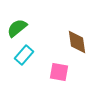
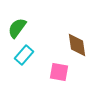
green semicircle: rotated 15 degrees counterclockwise
brown diamond: moved 3 px down
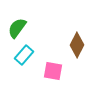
brown diamond: rotated 35 degrees clockwise
pink square: moved 6 px left, 1 px up
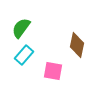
green semicircle: moved 4 px right
brown diamond: rotated 15 degrees counterclockwise
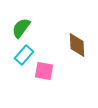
brown diamond: rotated 15 degrees counterclockwise
pink square: moved 9 px left
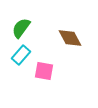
brown diamond: moved 7 px left, 7 px up; rotated 25 degrees counterclockwise
cyan rectangle: moved 3 px left
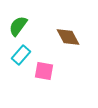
green semicircle: moved 3 px left, 2 px up
brown diamond: moved 2 px left, 1 px up
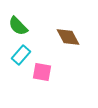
green semicircle: rotated 80 degrees counterclockwise
pink square: moved 2 px left, 1 px down
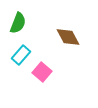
green semicircle: moved 3 px up; rotated 115 degrees counterclockwise
pink square: rotated 30 degrees clockwise
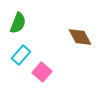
brown diamond: moved 12 px right
